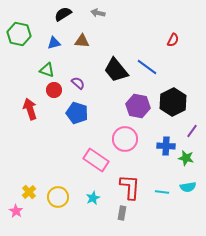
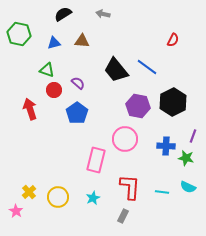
gray arrow: moved 5 px right, 1 px down
blue pentagon: rotated 20 degrees clockwise
purple line: moved 1 px right, 5 px down; rotated 16 degrees counterclockwise
pink rectangle: rotated 70 degrees clockwise
cyan semicircle: rotated 35 degrees clockwise
gray rectangle: moved 1 px right, 3 px down; rotated 16 degrees clockwise
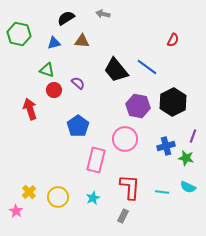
black semicircle: moved 3 px right, 4 px down
blue pentagon: moved 1 px right, 13 px down
blue cross: rotated 18 degrees counterclockwise
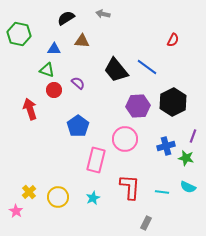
blue triangle: moved 6 px down; rotated 16 degrees clockwise
purple hexagon: rotated 15 degrees counterclockwise
gray rectangle: moved 23 px right, 7 px down
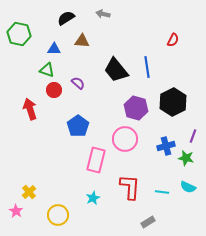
blue line: rotated 45 degrees clockwise
purple hexagon: moved 2 px left, 2 px down; rotated 20 degrees clockwise
yellow circle: moved 18 px down
gray rectangle: moved 2 px right, 1 px up; rotated 32 degrees clockwise
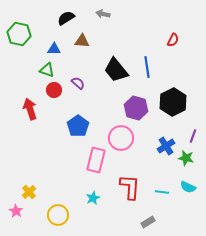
pink circle: moved 4 px left, 1 px up
blue cross: rotated 18 degrees counterclockwise
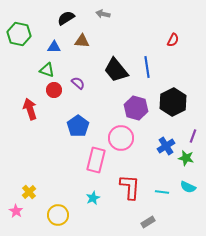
blue triangle: moved 2 px up
